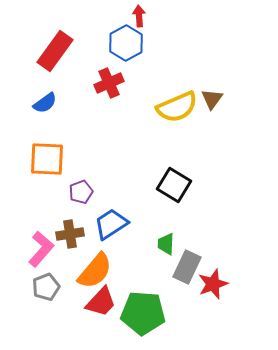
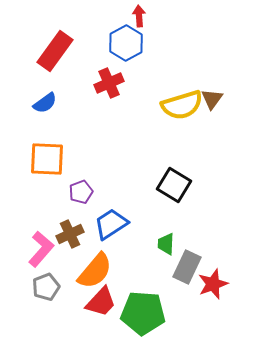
yellow semicircle: moved 5 px right, 2 px up; rotated 6 degrees clockwise
brown cross: rotated 16 degrees counterclockwise
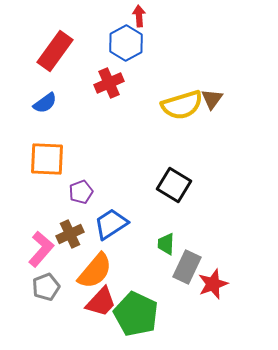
green pentagon: moved 7 px left, 1 px down; rotated 21 degrees clockwise
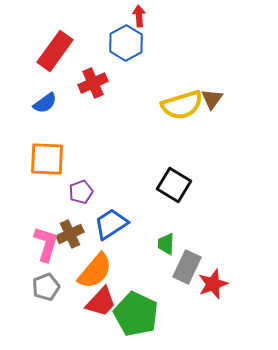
red cross: moved 16 px left
pink L-shape: moved 5 px right, 5 px up; rotated 24 degrees counterclockwise
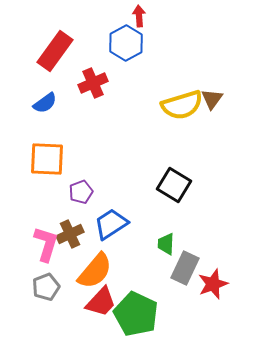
gray rectangle: moved 2 px left, 1 px down
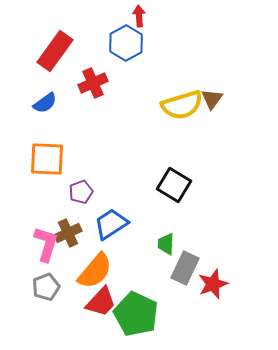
brown cross: moved 2 px left, 1 px up
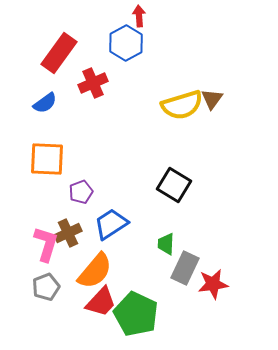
red rectangle: moved 4 px right, 2 px down
red star: rotated 12 degrees clockwise
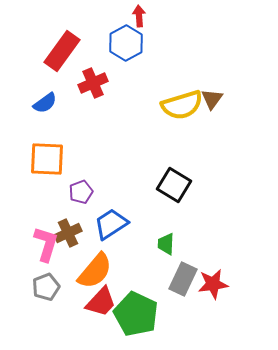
red rectangle: moved 3 px right, 2 px up
gray rectangle: moved 2 px left, 11 px down
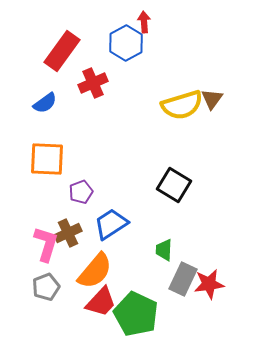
red arrow: moved 5 px right, 6 px down
green trapezoid: moved 2 px left, 6 px down
red star: moved 4 px left
